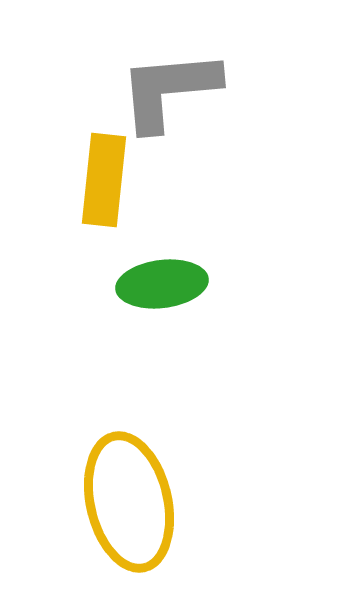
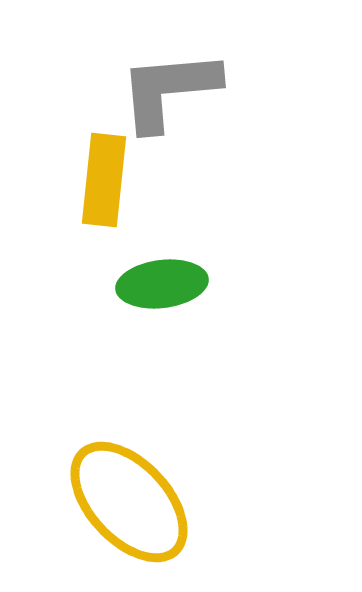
yellow ellipse: rotated 30 degrees counterclockwise
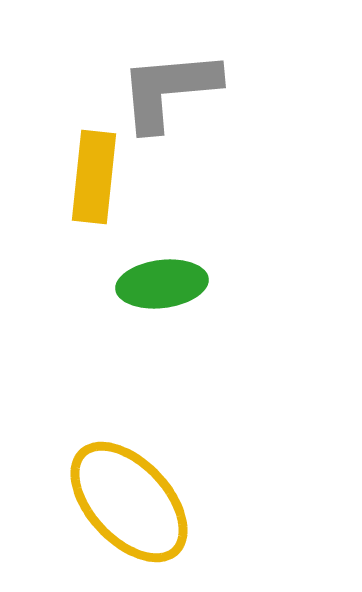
yellow rectangle: moved 10 px left, 3 px up
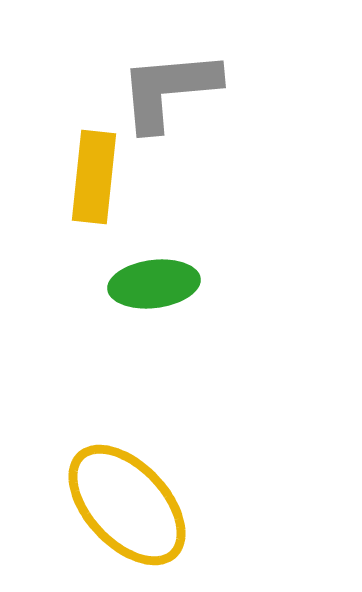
green ellipse: moved 8 px left
yellow ellipse: moved 2 px left, 3 px down
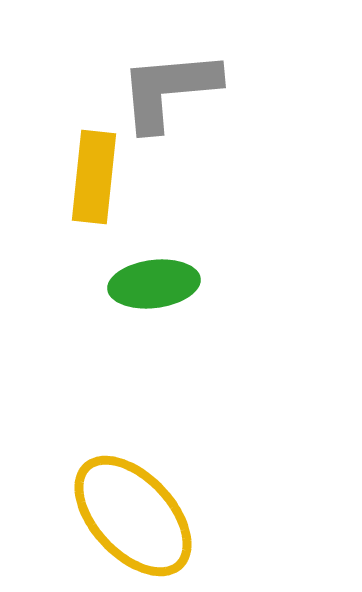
yellow ellipse: moved 6 px right, 11 px down
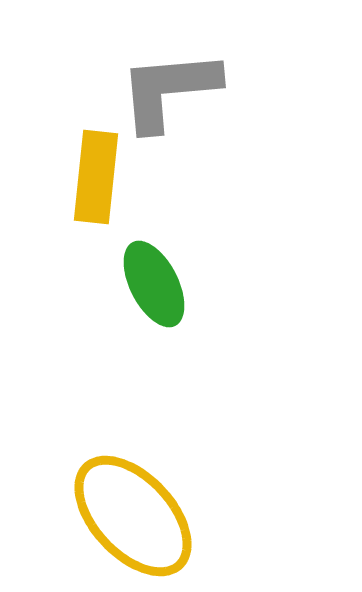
yellow rectangle: moved 2 px right
green ellipse: rotated 70 degrees clockwise
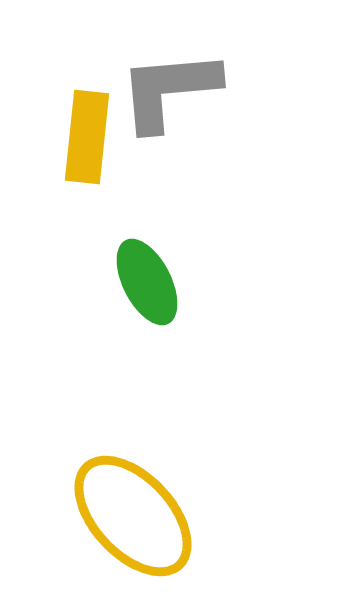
yellow rectangle: moved 9 px left, 40 px up
green ellipse: moved 7 px left, 2 px up
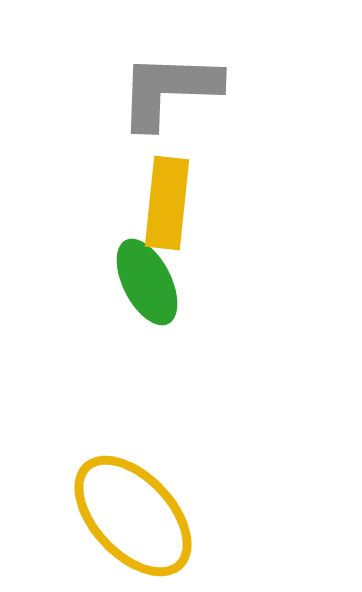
gray L-shape: rotated 7 degrees clockwise
yellow rectangle: moved 80 px right, 66 px down
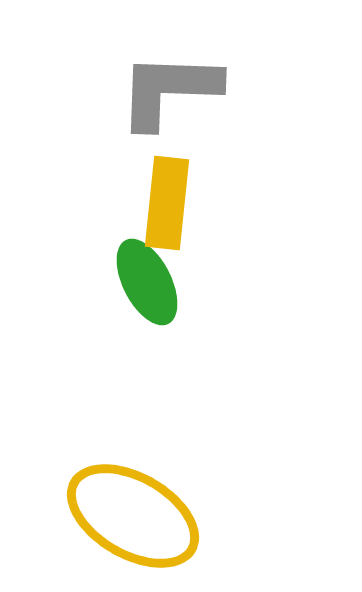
yellow ellipse: rotated 17 degrees counterclockwise
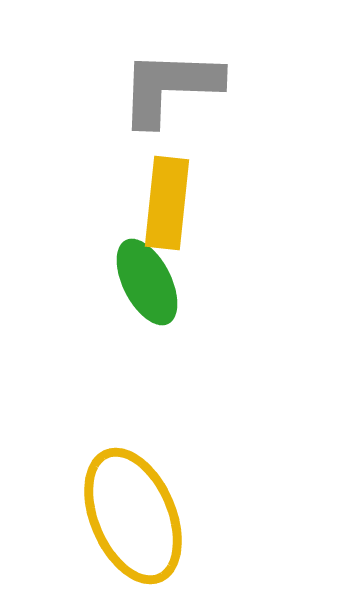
gray L-shape: moved 1 px right, 3 px up
yellow ellipse: rotated 37 degrees clockwise
